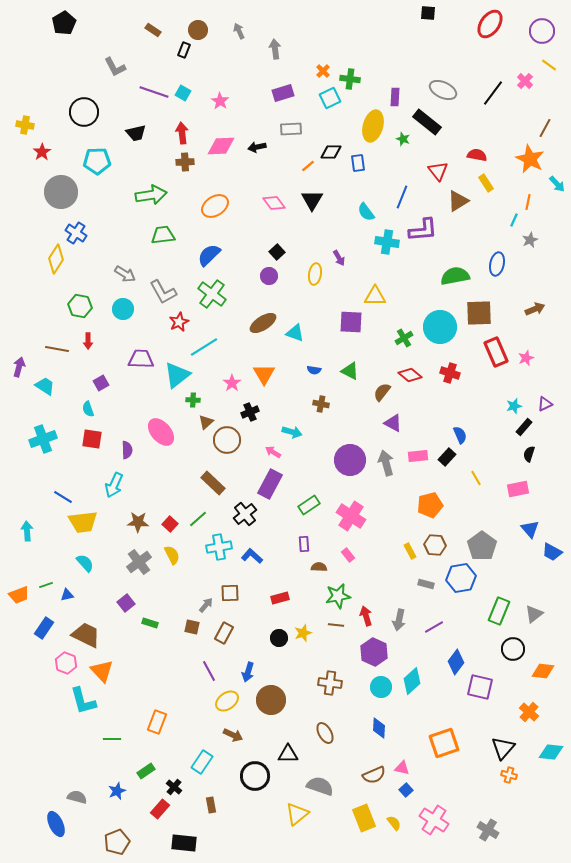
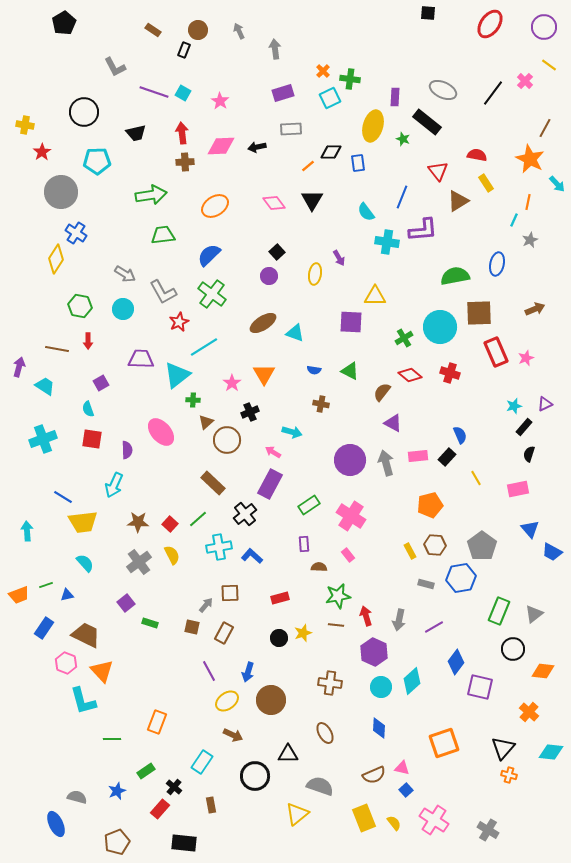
purple circle at (542, 31): moved 2 px right, 4 px up
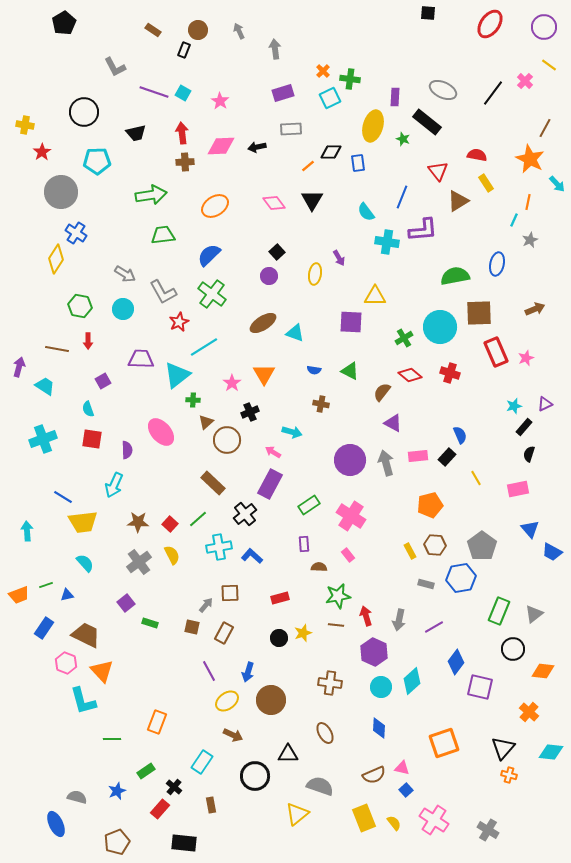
purple square at (101, 383): moved 2 px right, 2 px up
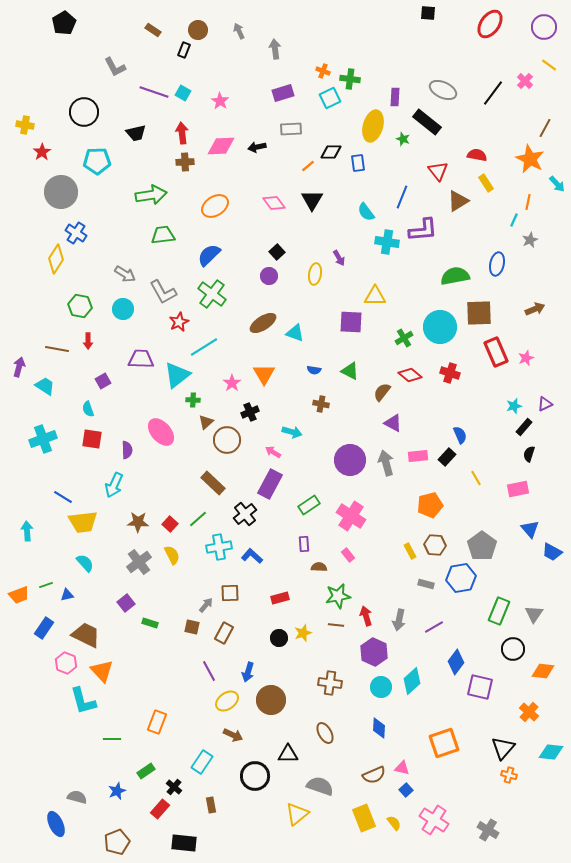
orange cross at (323, 71): rotated 24 degrees counterclockwise
gray triangle at (534, 614): rotated 18 degrees counterclockwise
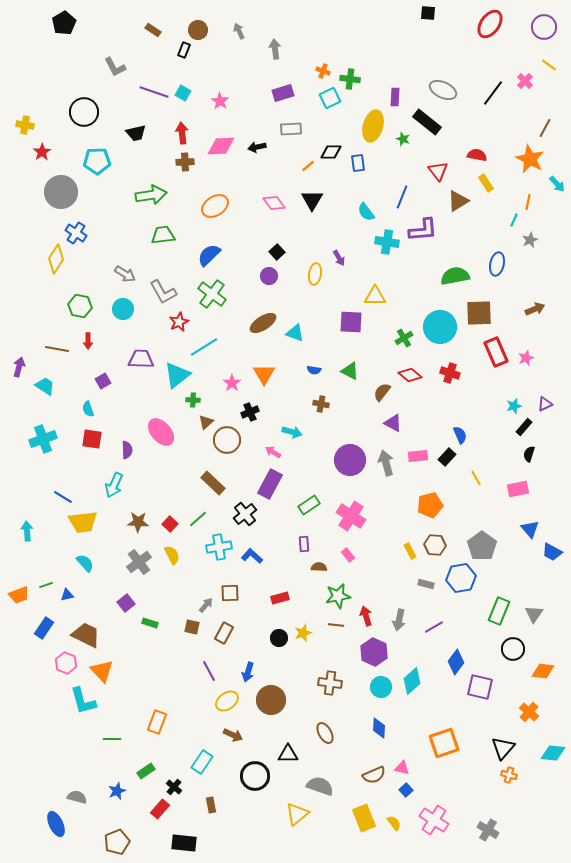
cyan diamond at (551, 752): moved 2 px right, 1 px down
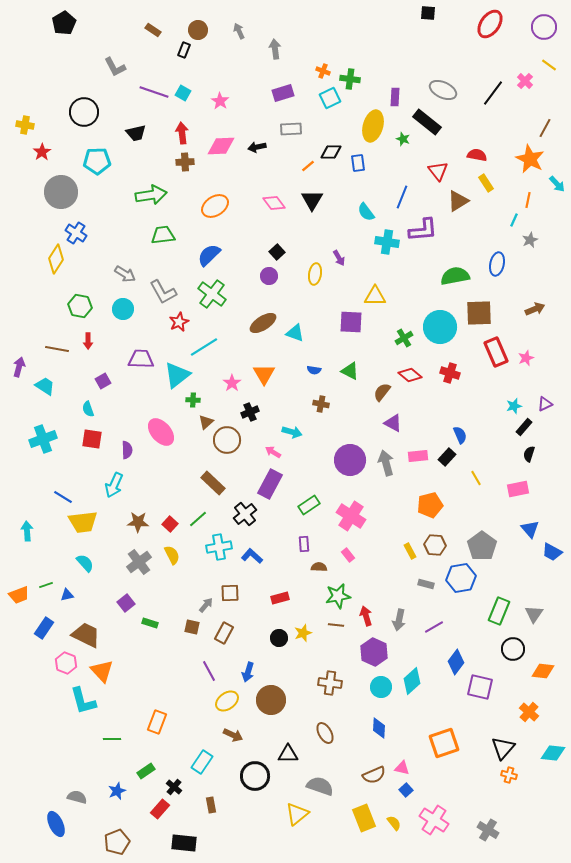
orange line at (528, 202): moved 2 px up
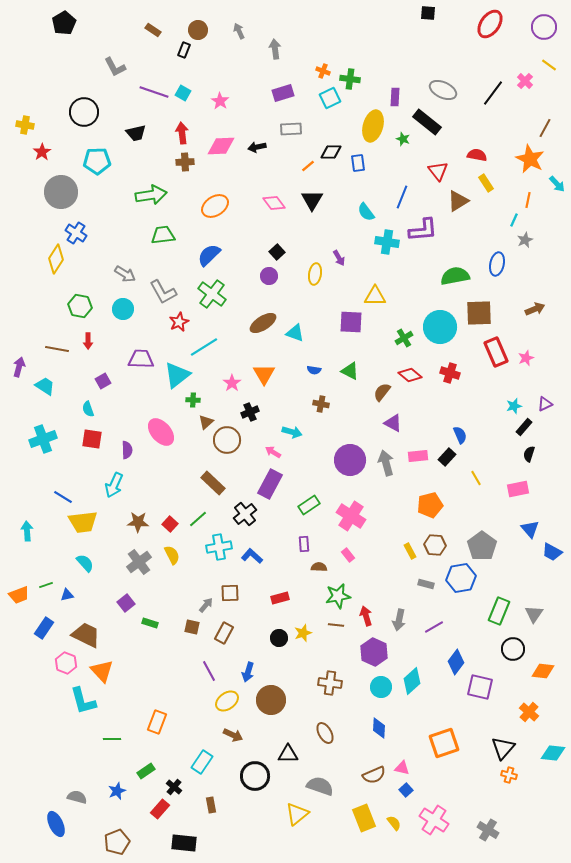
gray star at (530, 240): moved 5 px left
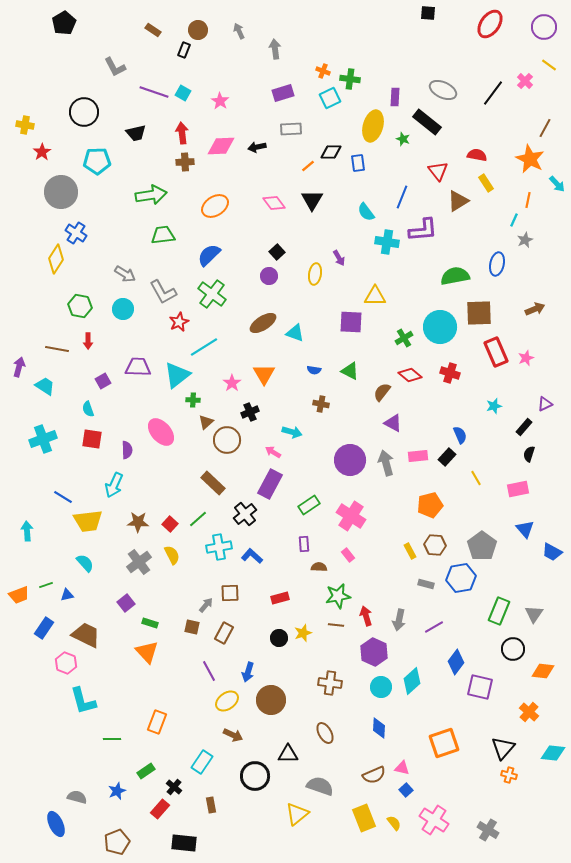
purple trapezoid at (141, 359): moved 3 px left, 8 px down
cyan star at (514, 406): moved 20 px left
yellow trapezoid at (83, 522): moved 5 px right, 1 px up
blue triangle at (530, 529): moved 5 px left
orange triangle at (102, 671): moved 45 px right, 19 px up
